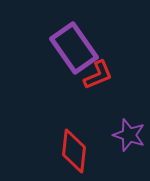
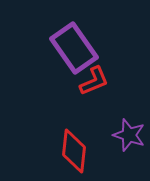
red L-shape: moved 4 px left, 6 px down
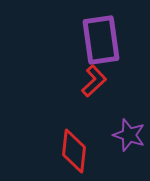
purple rectangle: moved 27 px right, 8 px up; rotated 27 degrees clockwise
red L-shape: rotated 20 degrees counterclockwise
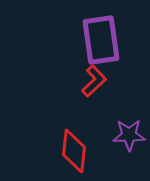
purple star: rotated 20 degrees counterclockwise
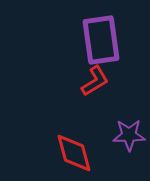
red L-shape: moved 1 px right; rotated 12 degrees clockwise
red diamond: moved 2 px down; rotated 21 degrees counterclockwise
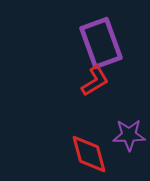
purple rectangle: moved 3 px down; rotated 12 degrees counterclockwise
red diamond: moved 15 px right, 1 px down
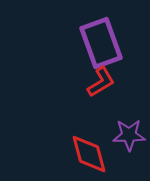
red L-shape: moved 6 px right, 1 px down
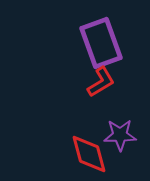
purple star: moved 9 px left
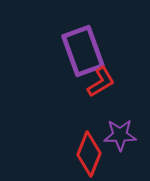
purple rectangle: moved 18 px left, 8 px down
red diamond: rotated 36 degrees clockwise
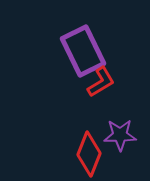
purple rectangle: rotated 6 degrees counterclockwise
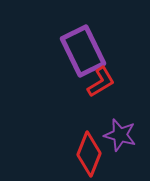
purple star: rotated 16 degrees clockwise
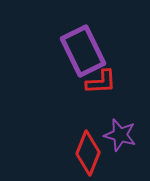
red L-shape: rotated 28 degrees clockwise
red diamond: moved 1 px left, 1 px up
